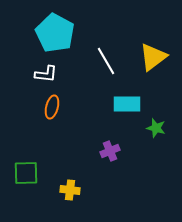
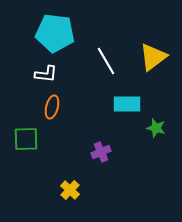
cyan pentagon: rotated 21 degrees counterclockwise
purple cross: moved 9 px left, 1 px down
green square: moved 34 px up
yellow cross: rotated 36 degrees clockwise
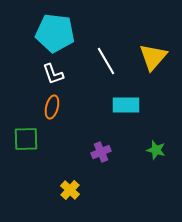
yellow triangle: rotated 12 degrees counterclockwise
white L-shape: moved 7 px right; rotated 65 degrees clockwise
cyan rectangle: moved 1 px left, 1 px down
green star: moved 22 px down
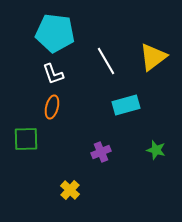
yellow triangle: rotated 12 degrees clockwise
cyan rectangle: rotated 16 degrees counterclockwise
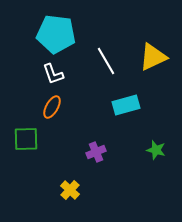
cyan pentagon: moved 1 px right, 1 px down
yellow triangle: rotated 12 degrees clockwise
orange ellipse: rotated 15 degrees clockwise
purple cross: moved 5 px left
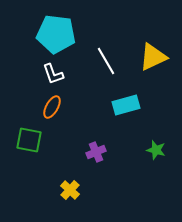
green square: moved 3 px right, 1 px down; rotated 12 degrees clockwise
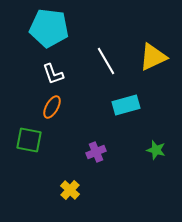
cyan pentagon: moved 7 px left, 6 px up
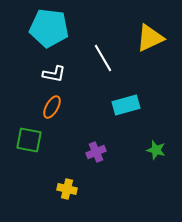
yellow triangle: moved 3 px left, 19 px up
white line: moved 3 px left, 3 px up
white L-shape: moved 1 px right; rotated 60 degrees counterclockwise
yellow cross: moved 3 px left, 1 px up; rotated 30 degrees counterclockwise
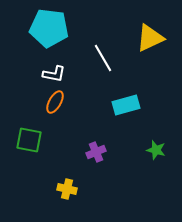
orange ellipse: moved 3 px right, 5 px up
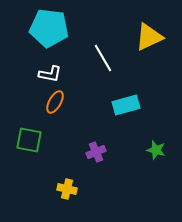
yellow triangle: moved 1 px left, 1 px up
white L-shape: moved 4 px left
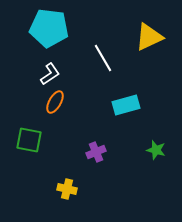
white L-shape: rotated 45 degrees counterclockwise
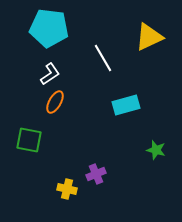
purple cross: moved 22 px down
